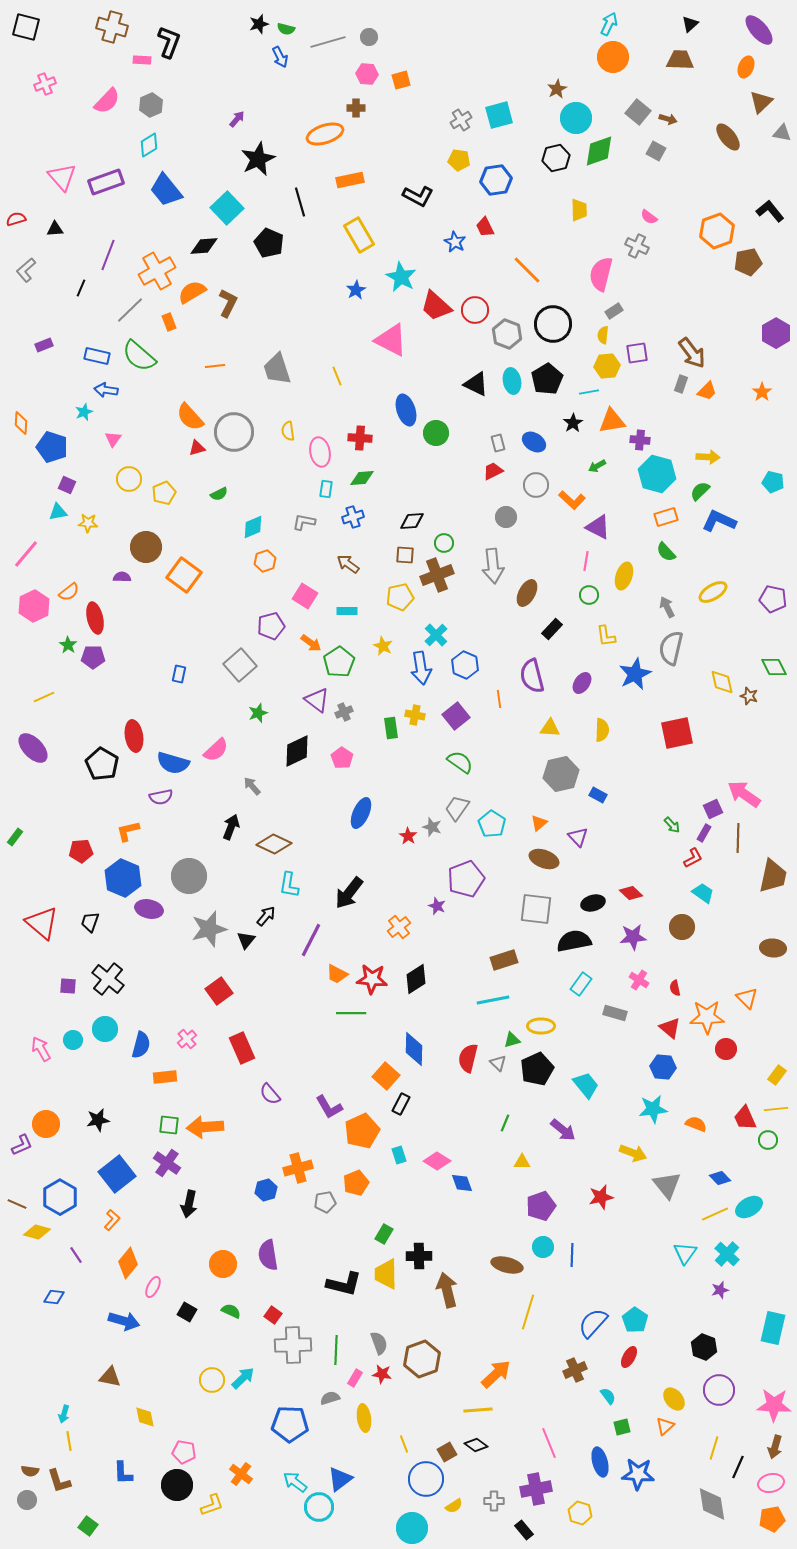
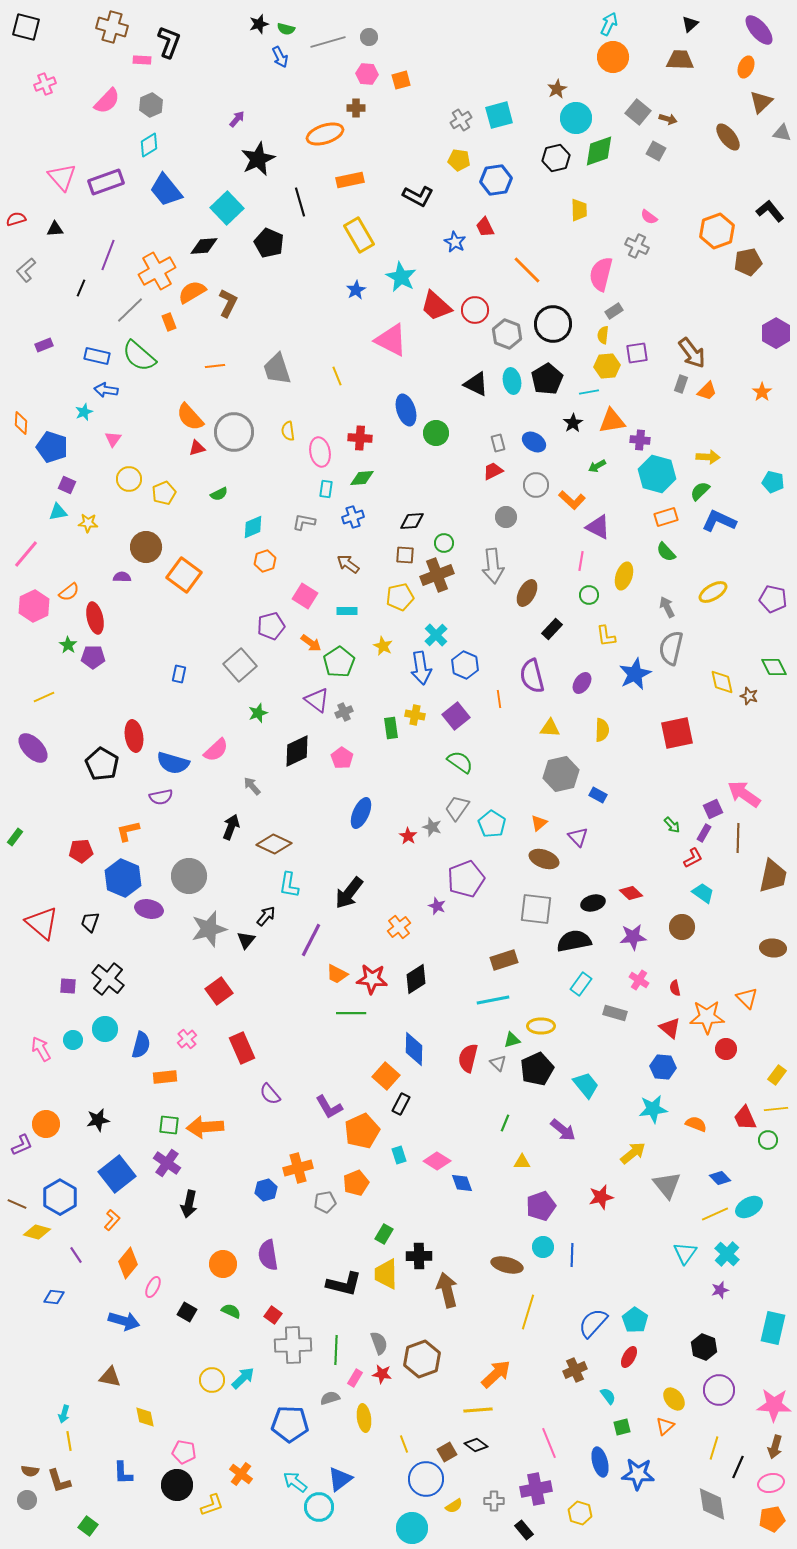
pink line at (586, 561): moved 5 px left
yellow arrow at (633, 1153): rotated 60 degrees counterclockwise
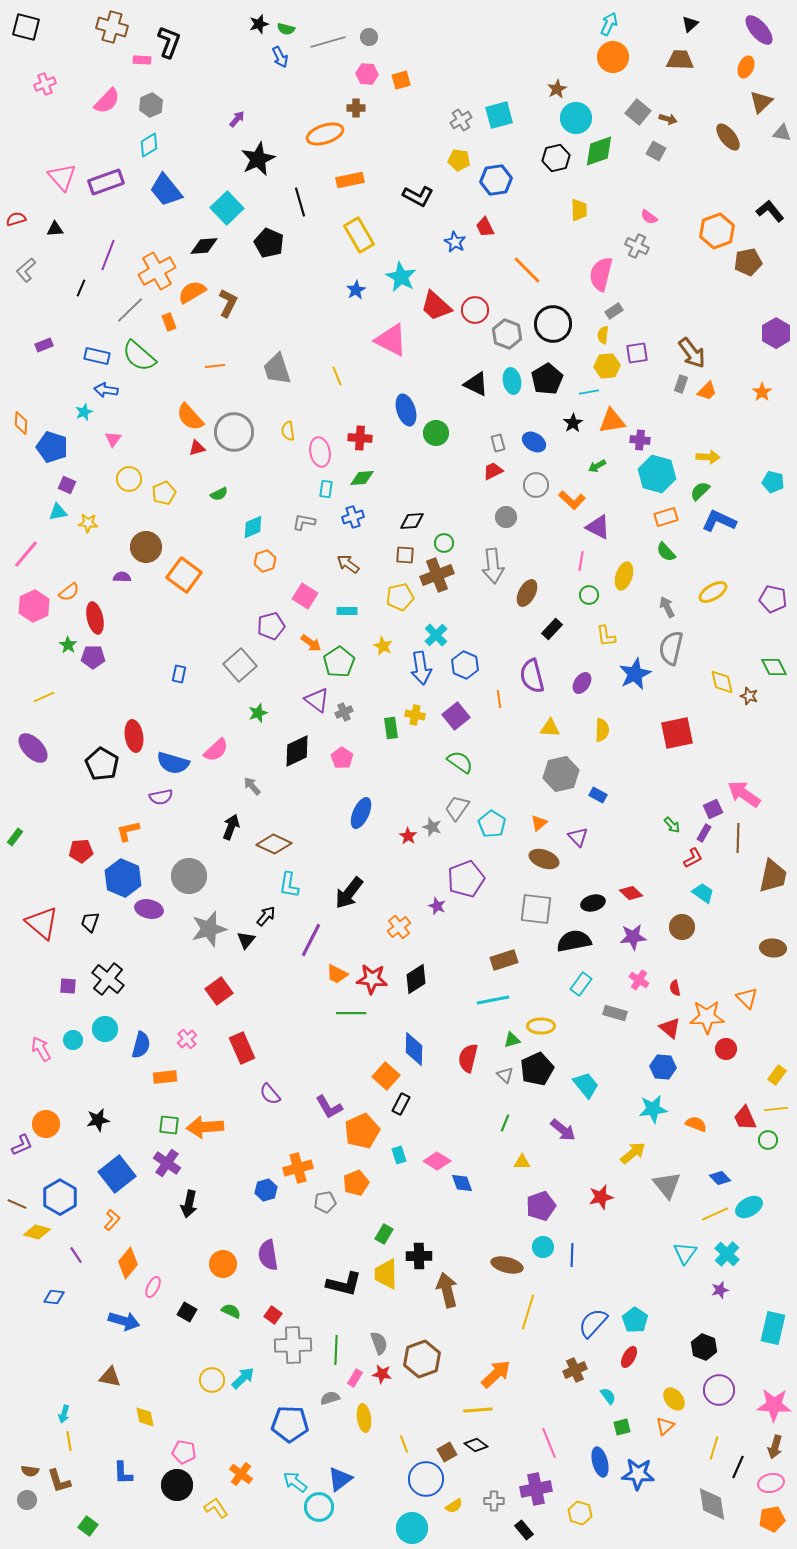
gray triangle at (498, 1063): moved 7 px right, 12 px down
yellow L-shape at (212, 1505): moved 4 px right, 3 px down; rotated 105 degrees counterclockwise
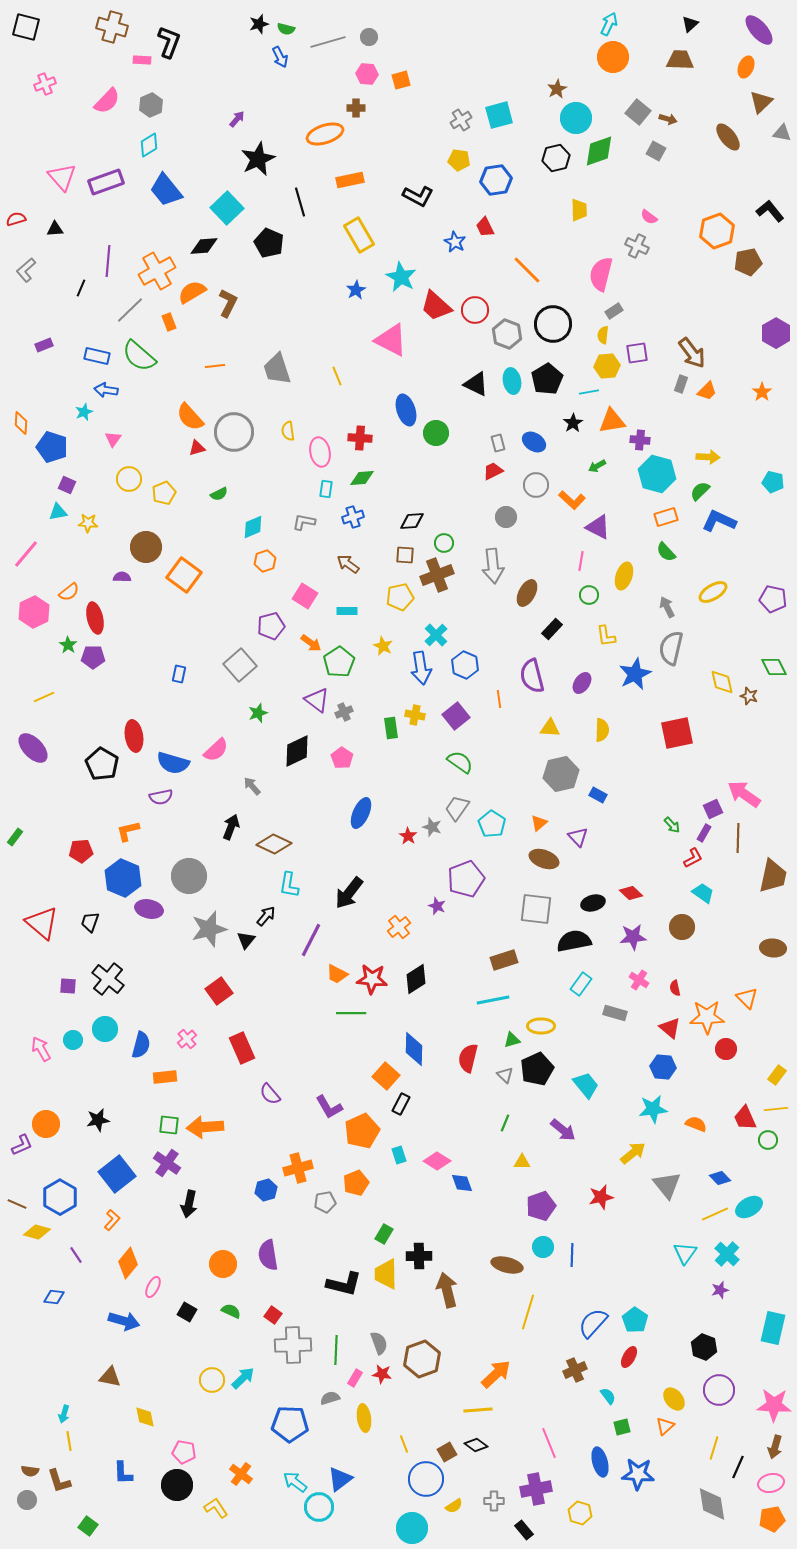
purple line at (108, 255): moved 6 px down; rotated 16 degrees counterclockwise
pink hexagon at (34, 606): moved 6 px down
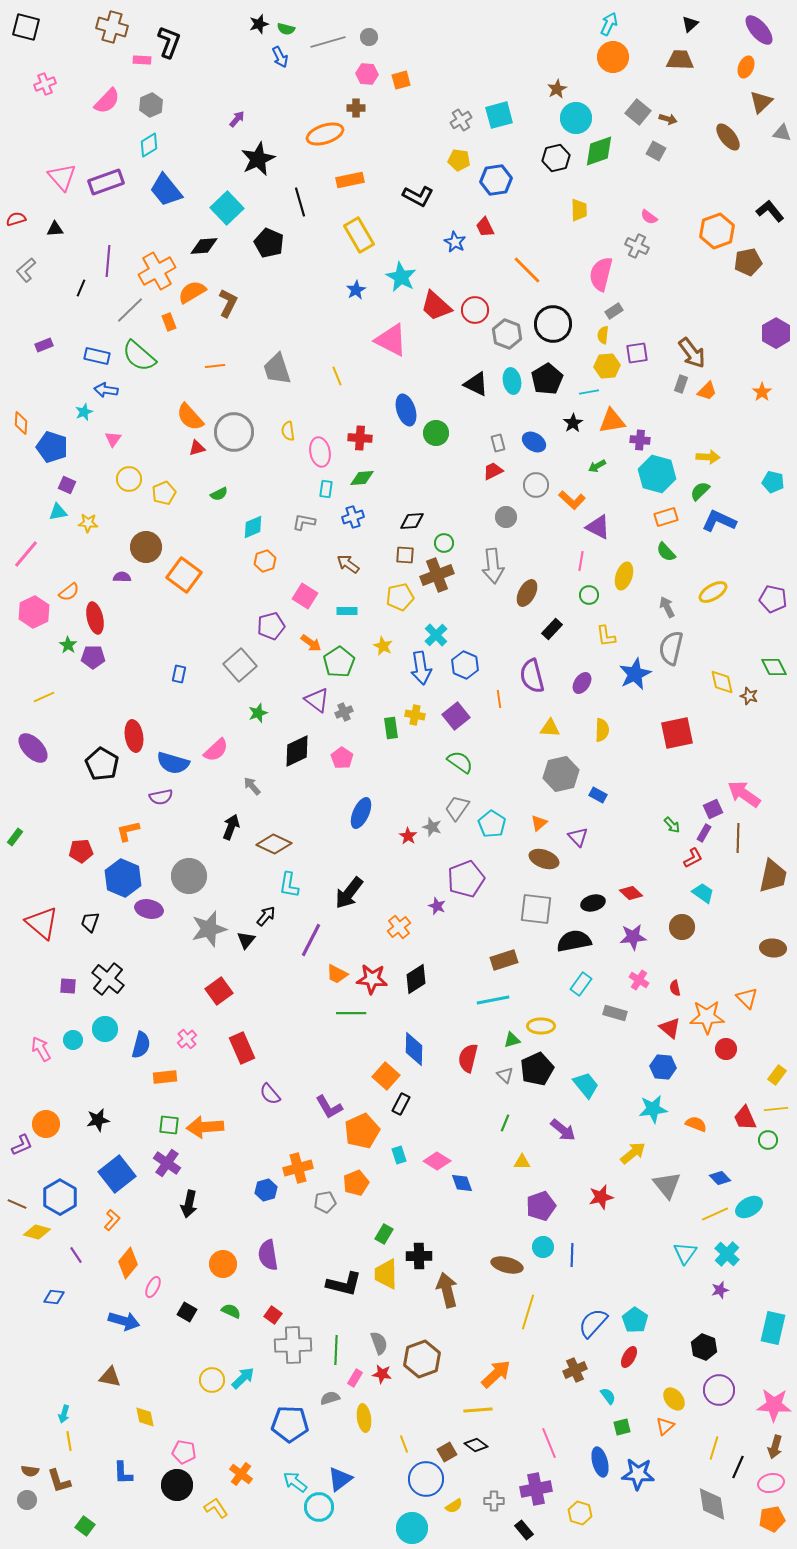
green square at (88, 1526): moved 3 px left
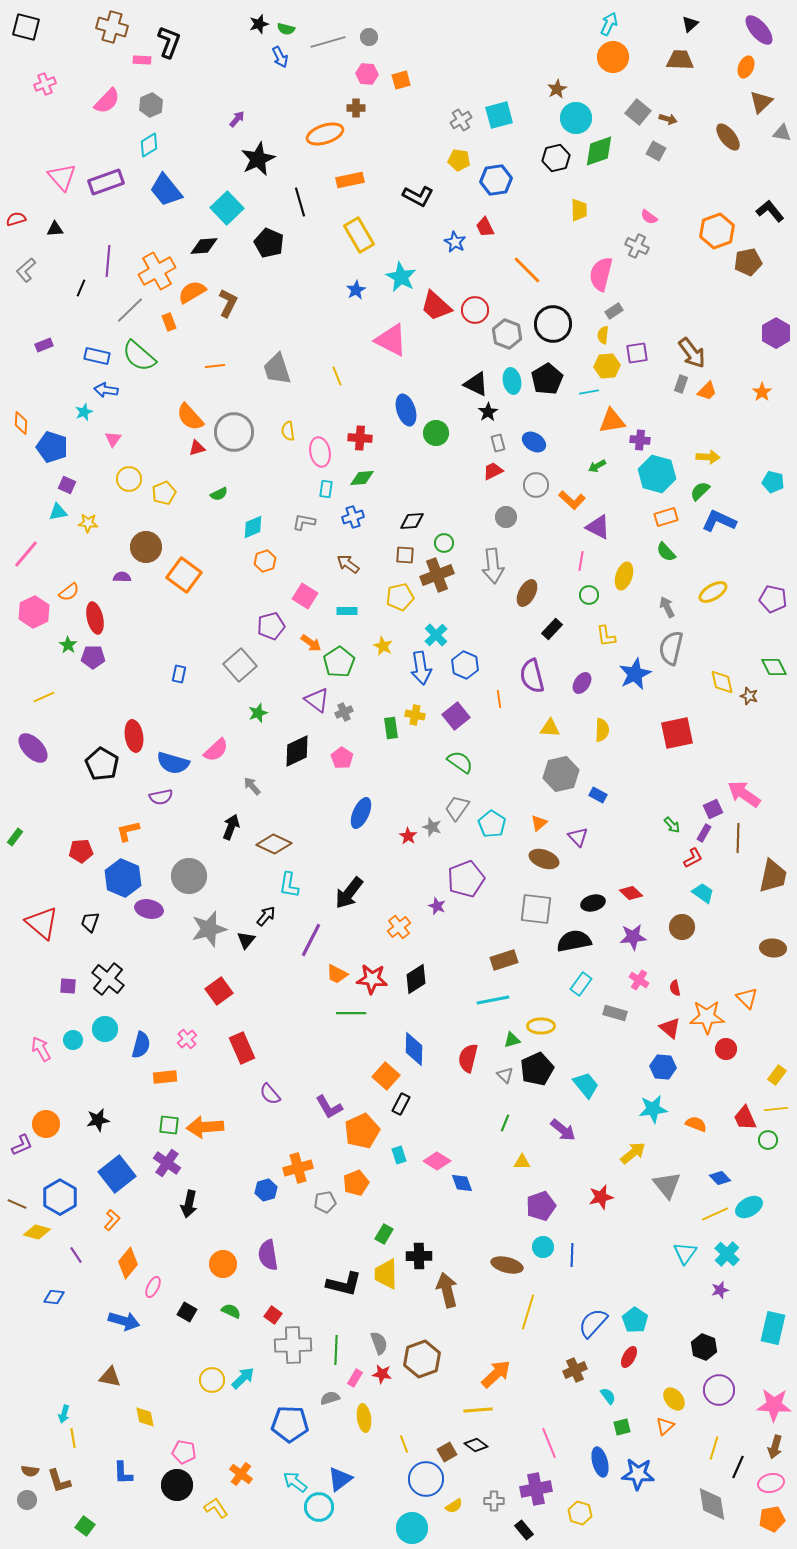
black star at (573, 423): moved 85 px left, 11 px up
yellow line at (69, 1441): moved 4 px right, 3 px up
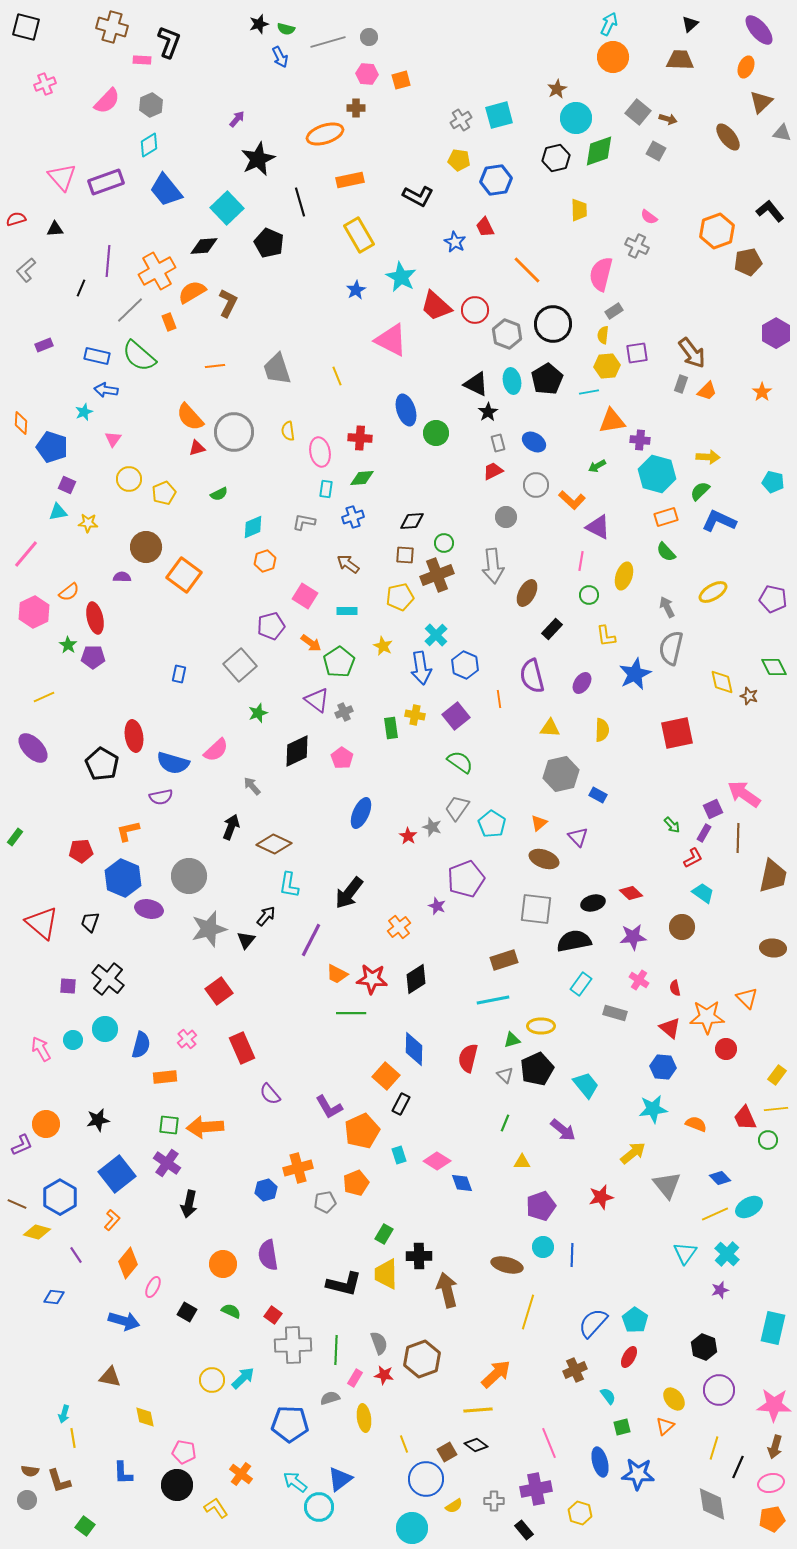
red star at (382, 1374): moved 2 px right, 1 px down
